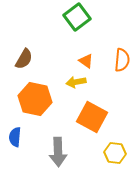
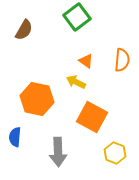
brown semicircle: moved 29 px up
yellow arrow: rotated 36 degrees clockwise
orange hexagon: moved 2 px right
yellow hexagon: rotated 15 degrees clockwise
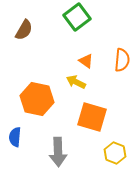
orange square: rotated 12 degrees counterclockwise
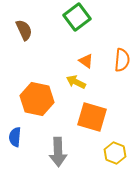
brown semicircle: rotated 55 degrees counterclockwise
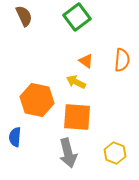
brown semicircle: moved 14 px up
orange hexagon: moved 1 px down
orange square: moved 15 px left; rotated 12 degrees counterclockwise
gray arrow: moved 10 px right, 1 px down; rotated 12 degrees counterclockwise
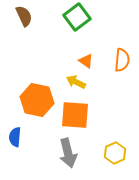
orange square: moved 2 px left, 2 px up
yellow hexagon: rotated 15 degrees clockwise
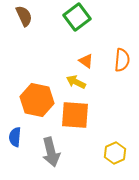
gray arrow: moved 17 px left, 1 px up
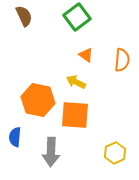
orange triangle: moved 6 px up
orange hexagon: moved 1 px right
gray arrow: rotated 16 degrees clockwise
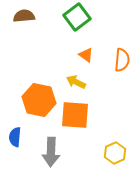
brown semicircle: rotated 70 degrees counterclockwise
orange hexagon: moved 1 px right
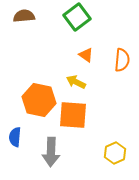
orange square: moved 2 px left
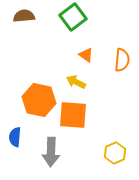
green square: moved 4 px left
